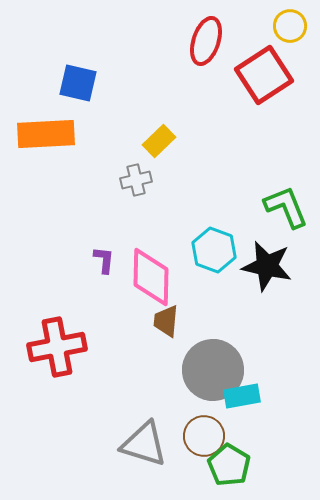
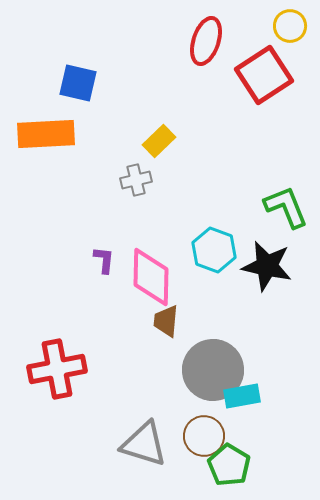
red cross: moved 22 px down
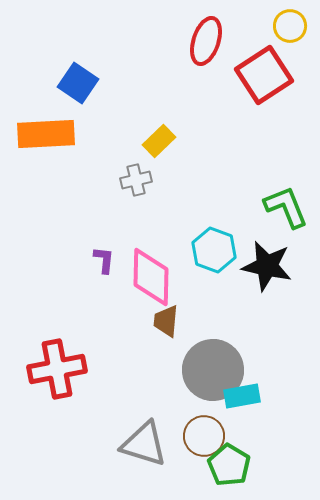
blue square: rotated 21 degrees clockwise
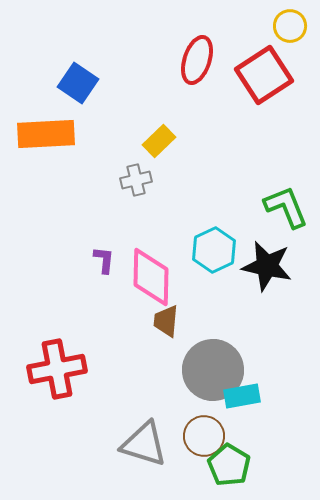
red ellipse: moved 9 px left, 19 px down
cyan hexagon: rotated 15 degrees clockwise
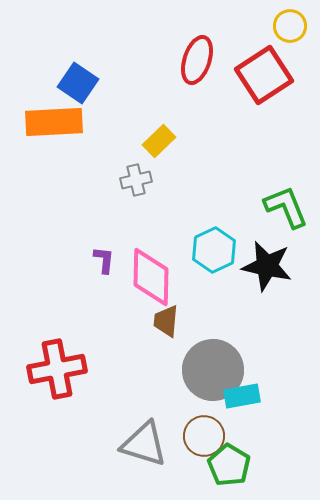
orange rectangle: moved 8 px right, 12 px up
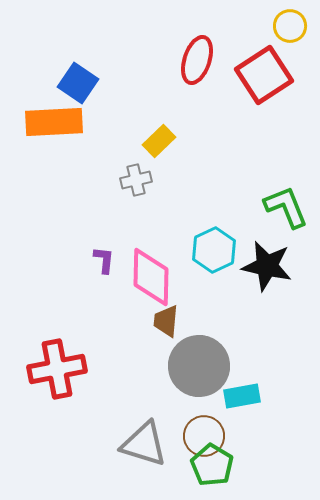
gray circle: moved 14 px left, 4 px up
green pentagon: moved 17 px left
